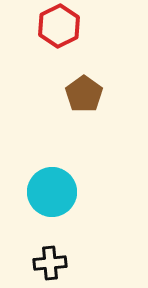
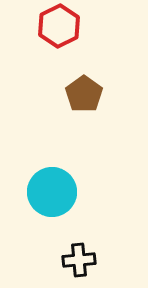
black cross: moved 29 px right, 3 px up
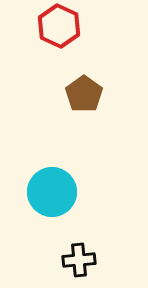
red hexagon: rotated 9 degrees counterclockwise
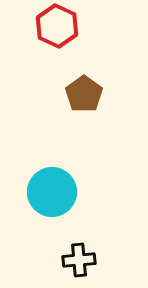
red hexagon: moved 2 px left
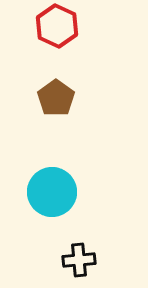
brown pentagon: moved 28 px left, 4 px down
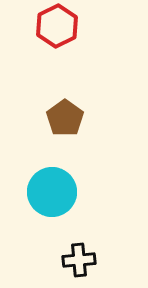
red hexagon: rotated 9 degrees clockwise
brown pentagon: moved 9 px right, 20 px down
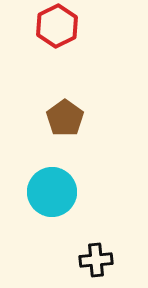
black cross: moved 17 px right
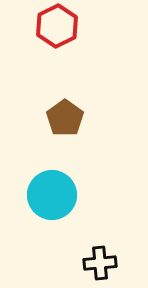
cyan circle: moved 3 px down
black cross: moved 4 px right, 3 px down
